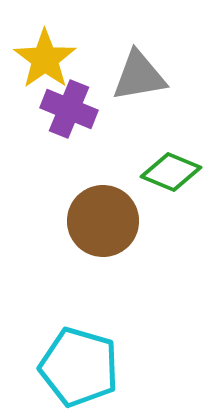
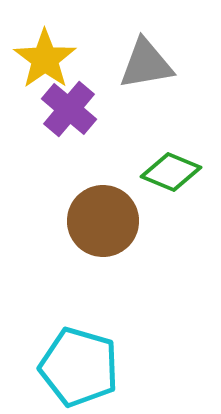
gray triangle: moved 7 px right, 12 px up
purple cross: rotated 18 degrees clockwise
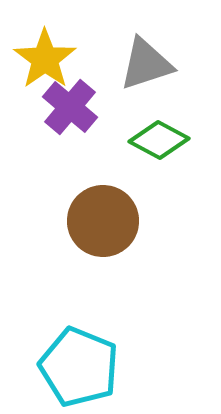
gray triangle: rotated 8 degrees counterclockwise
purple cross: moved 1 px right, 2 px up
green diamond: moved 12 px left, 32 px up; rotated 6 degrees clockwise
cyan pentagon: rotated 6 degrees clockwise
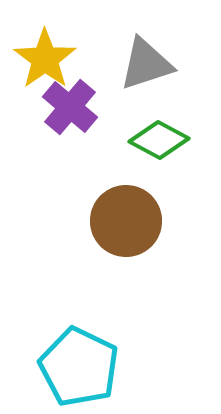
brown circle: moved 23 px right
cyan pentagon: rotated 4 degrees clockwise
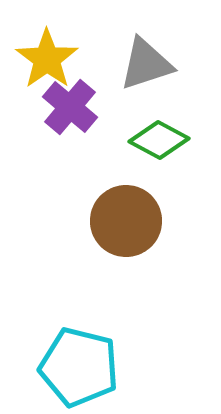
yellow star: moved 2 px right
cyan pentagon: rotated 12 degrees counterclockwise
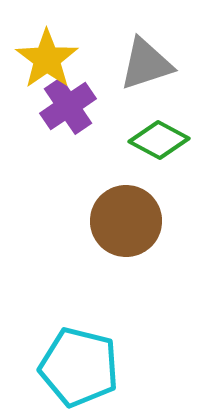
purple cross: moved 2 px left, 1 px up; rotated 16 degrees clockwise
